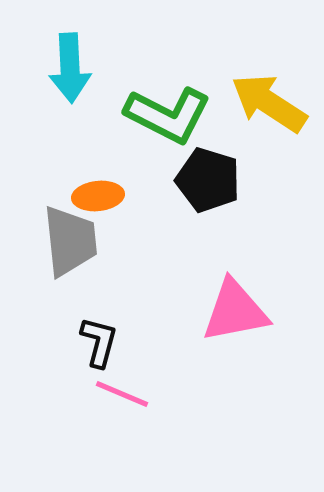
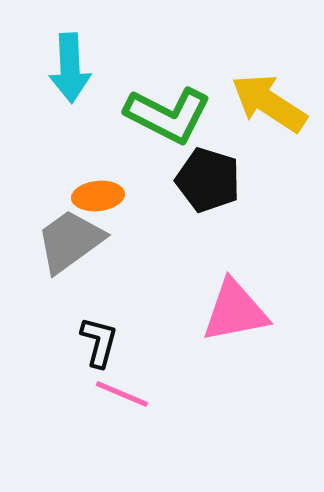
gray trapezoid: rotated 120 degrees counterclockwise
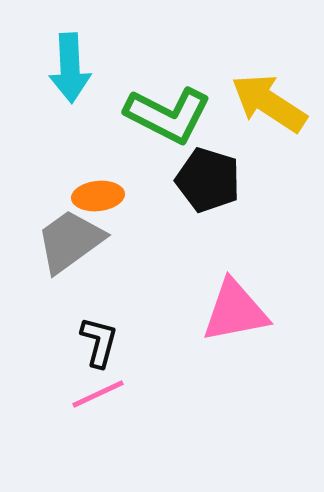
pink line: moved 24 px left; rotated 48 degrees counterclockwise
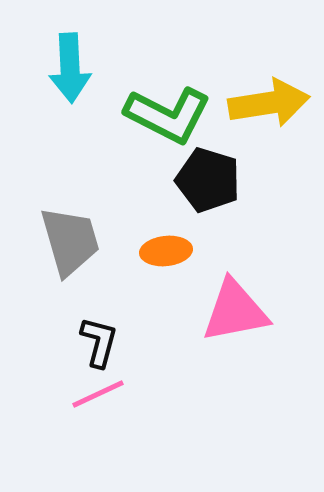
yellow arrow: rotated 138 degrees clockwise
orange ellipse: moved 68 px right, 55 px down
gray trapezoid: rotated 110 degrees clockwise
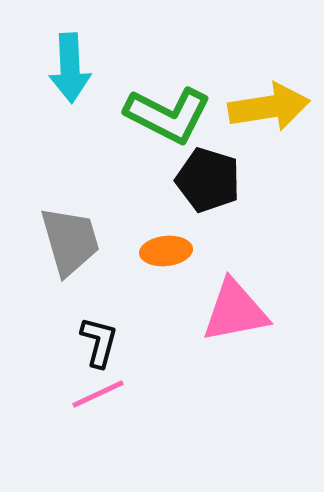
yellow arrow: moved 4 px down
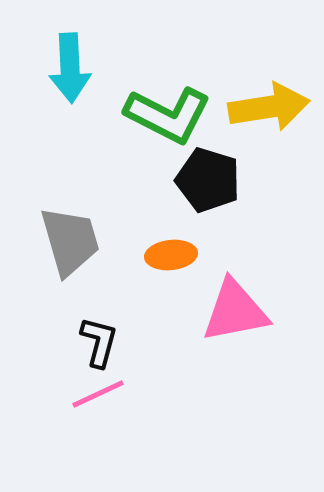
orange ellipse: moved 5 px right, 4 px down
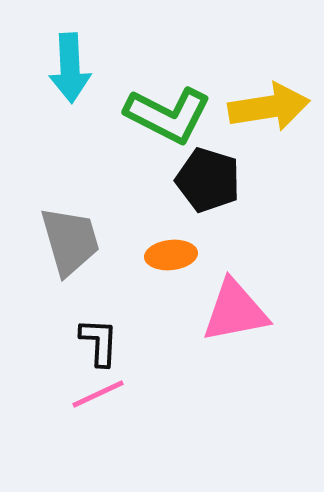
black L-shape: rotated 12 degrees counterclockwise
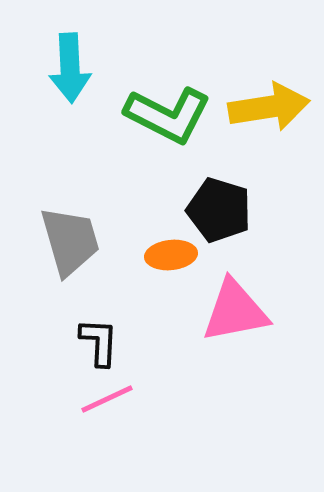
black pentagon: moved 11 px right, 30 px down
pink line: moved 9 px right, 5 px down
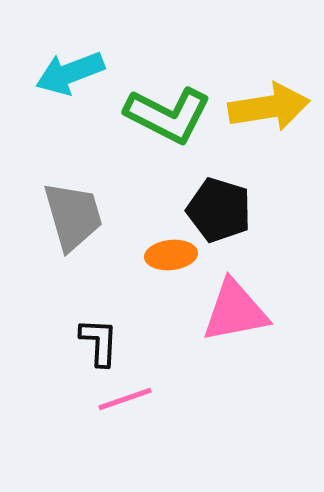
cyan arrow: moved 5 px down; rotated 72 degrees clockwise
gray trapezoid: moved 3 px right, 25 px up
pink line: moved 18 px right; rotated 6 degrees clockwise
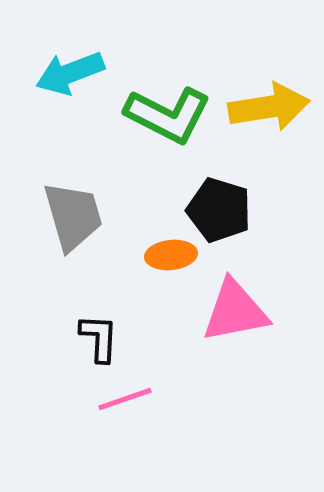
black L-shape: moved 4 px up
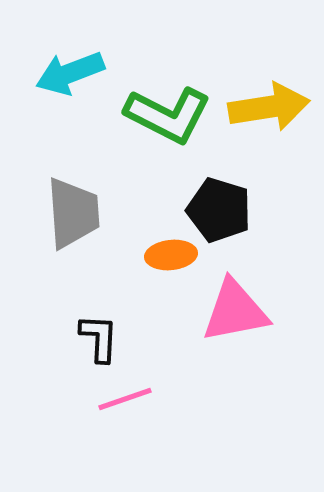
gray trapezoid: moved 3 px up; rotated 12 degrees clockwise
